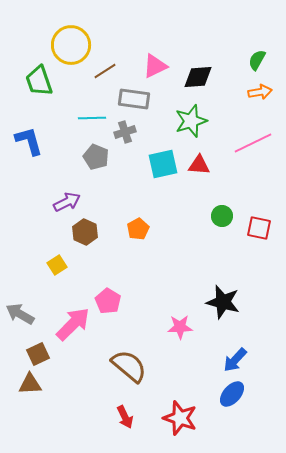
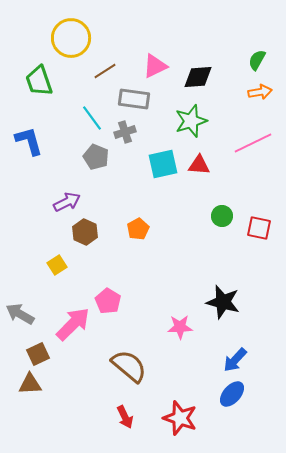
yellow circle: moved 7 px up
cyan line: rotated 56 degrees clockwise
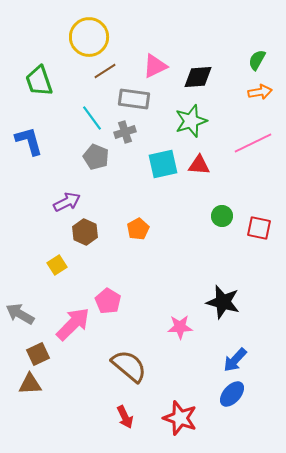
yellow circle: moved 18 px right, 1 px up
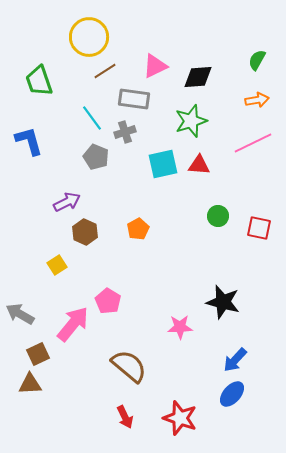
orange arrow: moved 3 px left, 8 px down
green circle: moved 4 px left
pink arrow: rotated 6 degrees counterclockwise
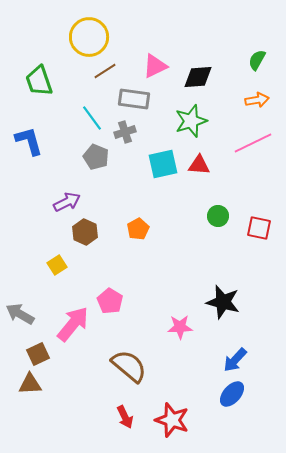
pink pentagon: moved 2 px right
red star: moved 8 px left, 2 px down
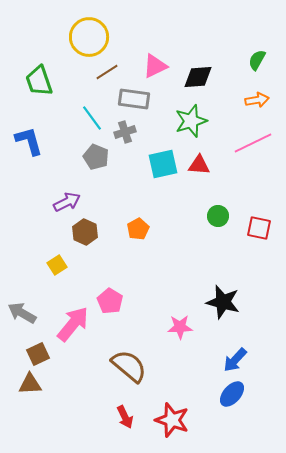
brown line: moved 2 px right, 1 px down
gray arrow: moved 2 px right, 1 px up
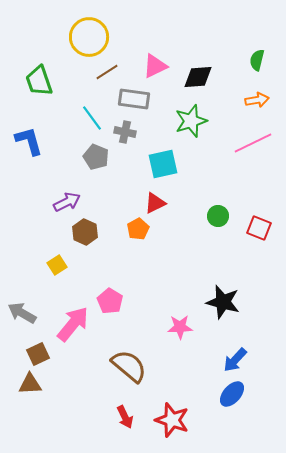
green semicircle: rotated 15 degrees counterclockwise
gray cross: rotated 30 degrees clockwise
red triangle: moved 44 px left, 38 px down; rotated 30 degrees counterclockwise
red square: rotated 10 degrees clockwise
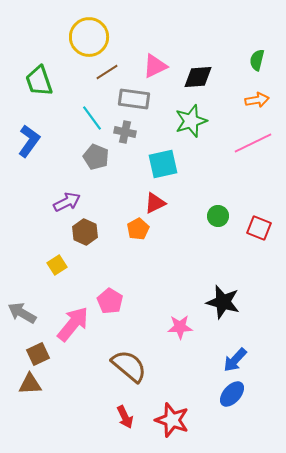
blue L-shape: rotated 52 degrees clockwise
